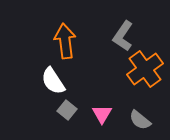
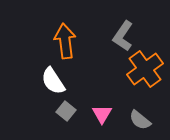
gray square: moved 1 px left, 1 px down
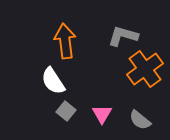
gray L-shape: rotated 72 degrees clockwise
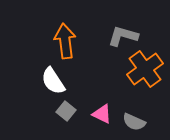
pink triangle: rotated 35 degrees counterclockwise
gray semicircle: moved 6 px left, 2 px down; rotated 15 degrees counterclockwise
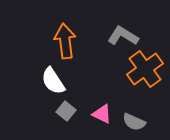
gray L-shape: rotated 16 degrees clockwise
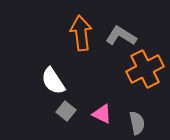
gray L-shape: moved 2 px left
orange arrow: moved 16 px right, 8 px up
orange cross: rotated 9 degrees clockwise
gray semicircle: moved 3 px right, 1 px down; rotated 125 degrees counterclockwise
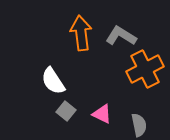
gray semicircle: moved 2 px right, 2 px down
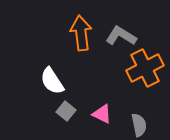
orange cross: moved 1 px up
white semicircle: moved 1 px left
